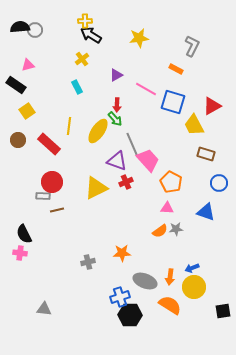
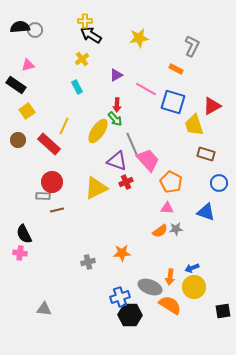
yellow trapezoid at (194, 125): rotated 10 degrees clockwise
yellow line at (69, 126): moved 5 px left; rotated 18 degrees clockwise
gray ellipse at (145, 281): moved 5 px right, 6 px down
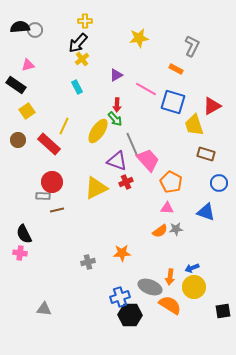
black arrow at (91, 35): moved 13 px left, 8 px down; rotated 80 degrees counterclockwise
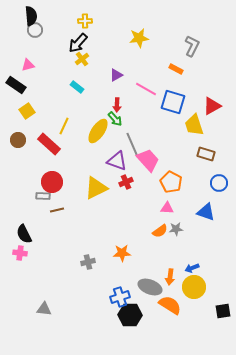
black semicircle at (20, 27): moved 11 px right, 11 px up; rotated 90 degrees clockwise
cyan rectangle at (77, 87): rotated 24 degrees counterclockwise
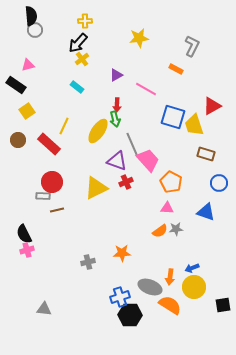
blue square at (173, 102): moved 15 px down
green arrow at (115, 119): rotated 28 degrees clockwise
pink cross at (20, 253): moved 7 px right, 3 px up; rotated 24 degrees counterclockwise
black square at (223, 311): moved 6 px up
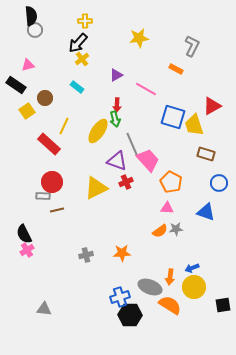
brown circle at (18, 140): moved 27 px right, 42 px up
pink cross at (27, 250): rotated 16 degrees counterclockwise
gray cross at (88, 262): moved 2 px left, 7 px up
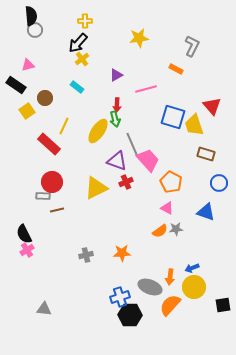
pink line at (146, 89): rotated 45 degrees counterclockwise
red triangle at (212, 106): rotated 42 degrees counterclockwise
pink triangle at (167, 208): rotated 24 degrees clockwise
orange semicircle at (170, 305): rotated 80 degrees counterclockwise
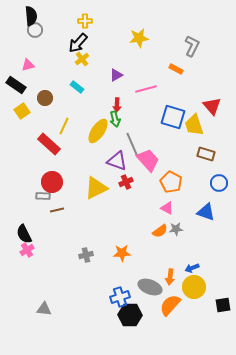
yellow square at (27, 111): moved 5 px left
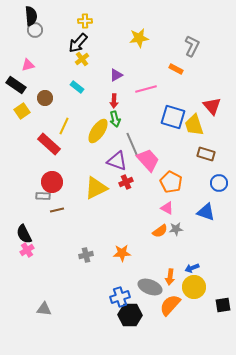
red arrow at (117, 105): moved 3 px left, 4 px up
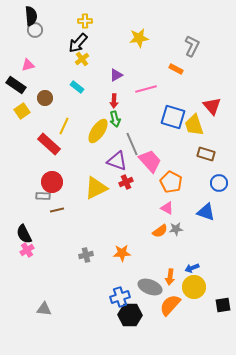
pink trapezoid at (148, 160): moved 2 px right, 1 px down
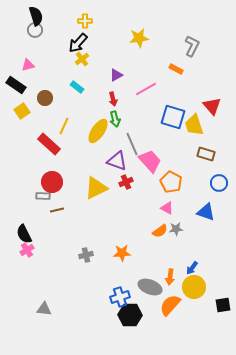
black semicircle at (31, 16): moved 5 px right; rotated 12 degrees counterclockwise
pink line at (146, 89): rotated 15 degrees counterclockwise
red arrow at (114, 101): moved 1 px left, 2 px up; rotated 16 degrees counterclockwise
blue arrow at (192, 268): rotated 32 degrees counterclockwise
